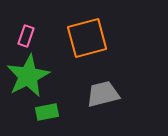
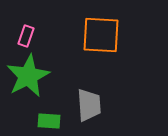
orange square: moved 14 px right, 3 px up; rotated 18 degrees clockwise
gray trapezoid: moved 14 px left, 11 px down; rotated 100 degrees clockwise
green rectangle: moved 2 px right, 9 px down; rotated 15 degrees clockwise
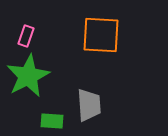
green rectangle: moved 3 px right
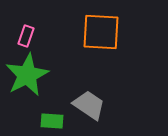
orange square: moved 3 px up
green star: moved 1 px left, 1 px up
gray trapezoid: rotated 52 degrees counterclockwise
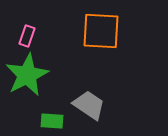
orange square: moved 1 px up
pink rectangle: moved 1 px right
